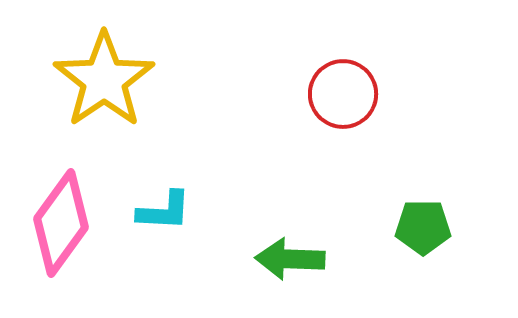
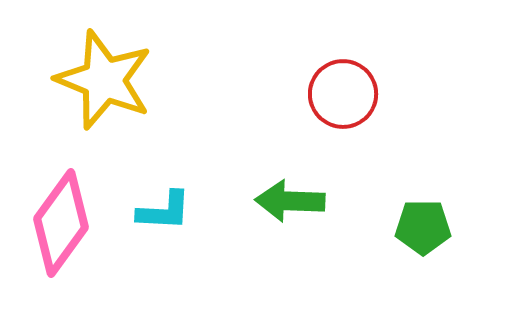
yellow star: rotated 16 degrees counterclockwise
green arrow: moved 58 px up
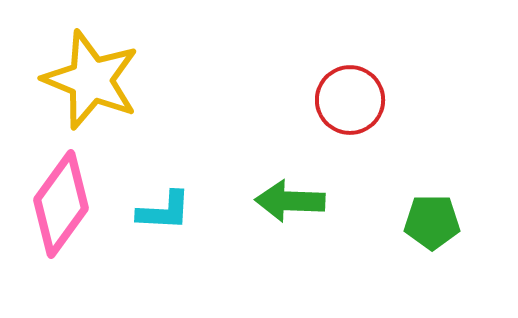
yellow star: moved 13 px left
red circle: moved 7 px right, 6 px down
pink diamond: moved 19 px up
green pentagon: moved 9 px right, 5 px up
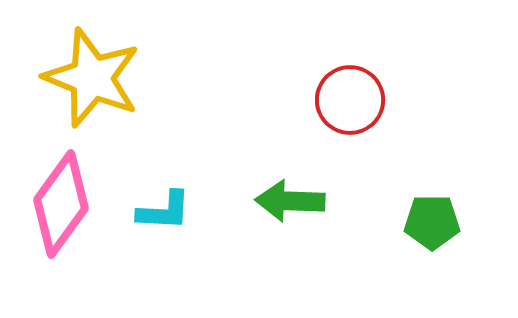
yellow star: moved 1 px right, 2 px up
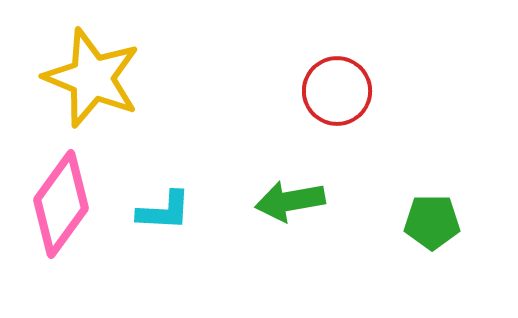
red circle: moved 13 px left, 9 px up
green arrow: rotated 12 degrees counterclockwise
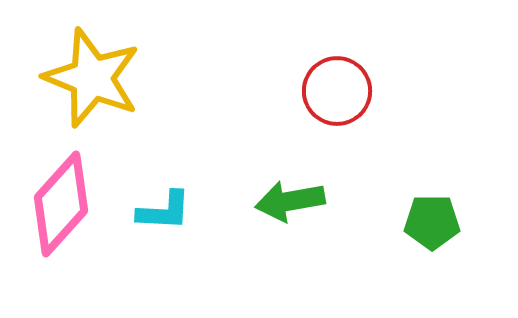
pink diamond: rotated 6 degrees clockwise
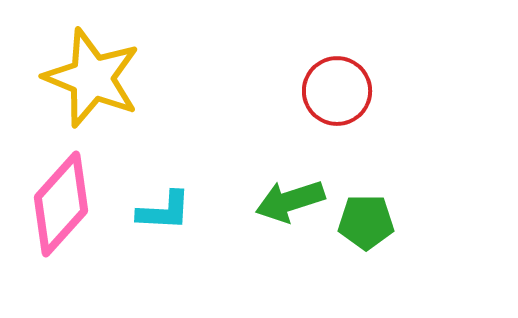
green arrow: rotated 8 degrees counterclockwise
green pentagon: moved 66 px left
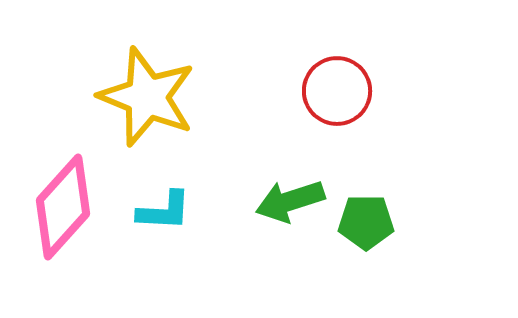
yellow star: moved 55 px right, 19 px down
pink diamond: moved 2 px right, 3 px down
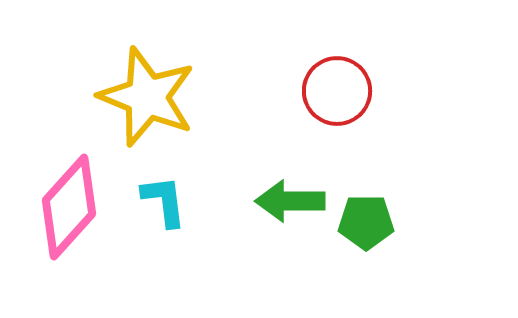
green arrow: rotated 18 degrees clockwise
pink diamond: moved 6 px right
cyan L-shape: moved 10 px up; rotated 100 degrees counterclockwise
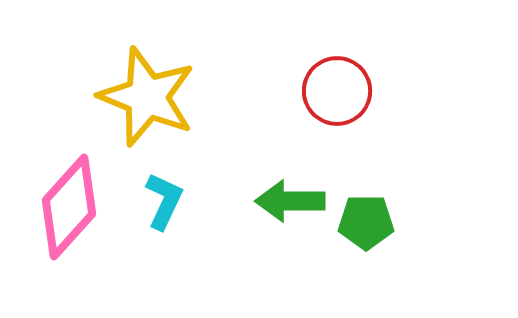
cyan L-shape: rotated 32 degrees clockwise
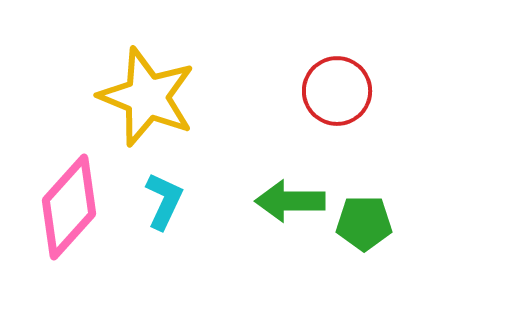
green pentagon: moved 2 px left, 1 px down
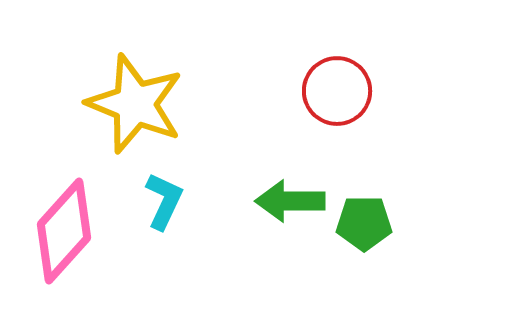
yellow star: moved 12 px left, 7 px down
pink diamond: moved 5 px left, 24 px down
